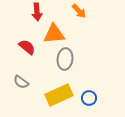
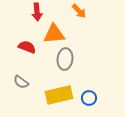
red semicircle: rotated 18 degrees counterclockwise
yellow rectangle: rotated 12 degrees clockwise
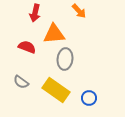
red arrow: moved 2 px left, 1 px down; rotated 18 degrees clockwise
yellow rectangle: moved 3 px left, 5 px up; rotated 48 degrees clockwise
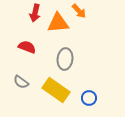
orange triangle: moved 4 px right, 11 px up
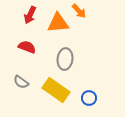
red arrow: moved 5 px left, 2 px down; rotated 12 degrees clockwise
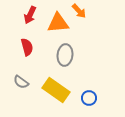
red semicircle: rotated 54 degrees clockwise
gray ellipse: moved 4 px up
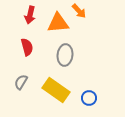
red arrow: rotated 12 degrees counterclockwise
gray semicircle: rotated 84 degrees clockwise
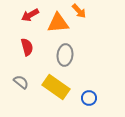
red arrow: rotated 48 degrees clockwise
gray semicircle: rotated 98 degrees clockwise
yellow rectangle: moved 3 px up
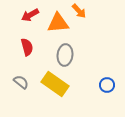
yellow rectangle: moved 1 px left, 3 px up
blue circle: moved 18 px right, 13 px up
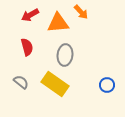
orange arrow: moved 2 px right, 1 px down
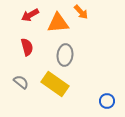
blue circle: moved 16 px down
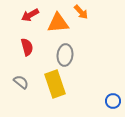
yellow rectangle: rotated 36 degrees clockwise
blue circle: moved 6 px right
